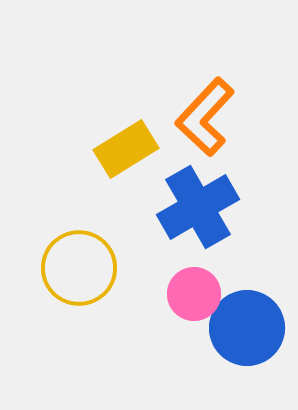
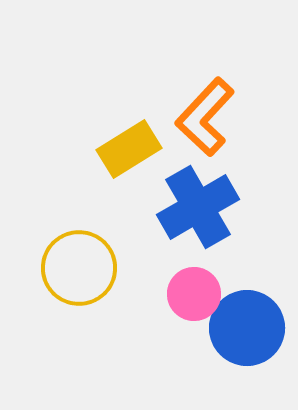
yellow rectangle: moved 3 px right
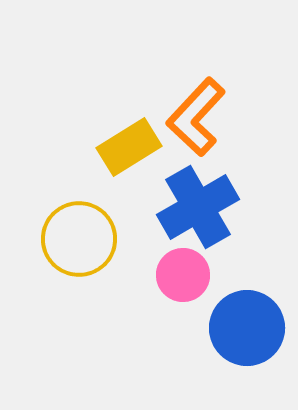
orange L-shape: moved 9 px left
yellow rectangle: moved 2 px up
yellow circle: moved 29 px up
pink circle: moved 11 px left, 19 px up
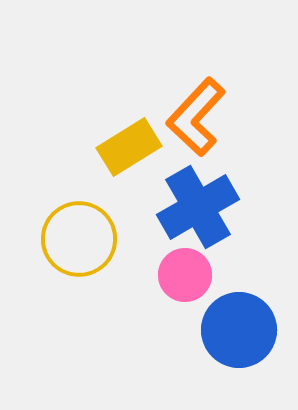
pink circle: moved 2 px right
blue circle: moved 8 px left, 2 px down
